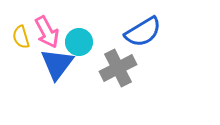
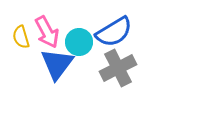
blue semicircle: moved 29 px left
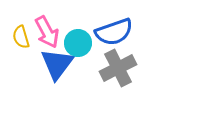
blue semicircle: rotated 12 degrees clockwise
cyan circle: moved 1 px left, 1 px down
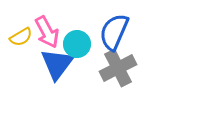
blue semicircle: rotated 132 degrees clockwise
yellow semicircle: rotated 105 degrees counterclockwise
cyan circle: moved 1 px left, 1 px down
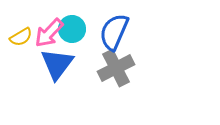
pink arrow: moved 2 px right, 1 px down; rotated 72 degrees clockwise
cyan circle: moved 5 px left, 15 px up
gray cross: moved 2 px left
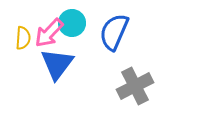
cyan circle: moved 6 px up
yellow semicircle: moved 2 px right, 1 px down; rotated 55 degrees counterclockwise
gray cross: moved 19 px right, 18 px down
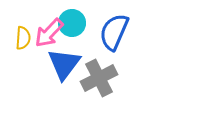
blue triangle: moved 7 px right
gray cross: moved 36 px left, 8 px up
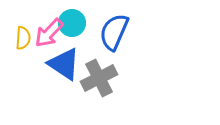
blue triangle: rotated 33 degrees counterclockwise
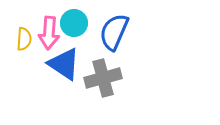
cyan circle: moved 2 px right
pink arrow: rotated 40 degrees counterclockwise
yellow semicircle: moved 1 px right, 1 px down
gray cross: moved 4 px right; rotated 12 degrees clockwise
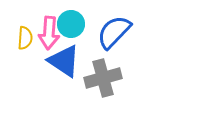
cyan circle: moved 3 px left, 1 px down
blue semicircle: rotated 21 degrees clockwise
yellow semicircle: moved 1 px right, 1 px up
blue triangle: moved 3 px up
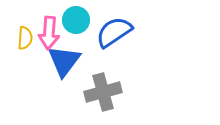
cyan circle: moved 5 px right, 4 px up
blue semicircle: rotated 12 degrees clockwise
blue triangle: rotated 33 degrees clockwise
gray cross: moved 14 px down
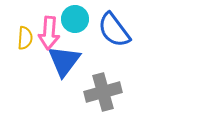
cyan circle: moved 1 px left, 1 px up
blue semicircle: moved 2 px up; rotated 93 degrees counterclockwise
